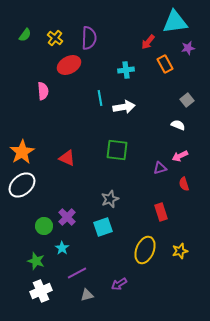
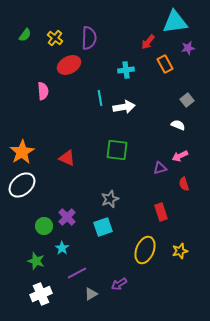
white cross: moved 3 px down
gray triangle: moved 4 px right, 1 px up; rotated 16 degrees counterclockwise
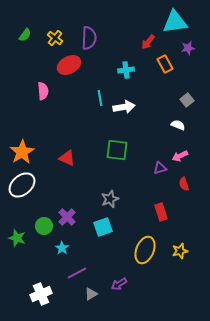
green star: moved 19 px left, 23 px up
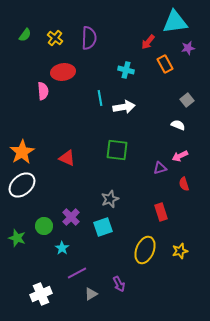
red ellipse: moved 6 px left, 7 px down; rotated 20 degrees clockwise
cyan cross: rotated 21 degrees clockwise
purple cross: moved 4 px right
purple arrow: rotated 84 degrees counterclockwise
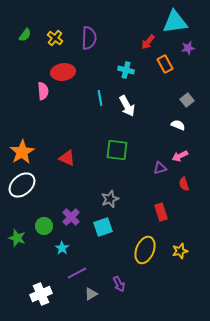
white arrow: moved 3 px right, 1 px up; rotated 70 degrees clockwise
